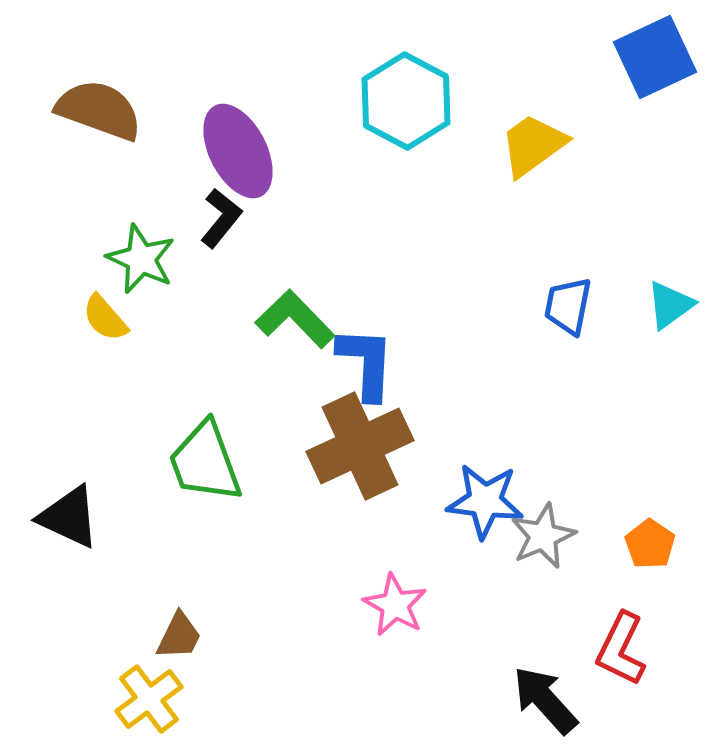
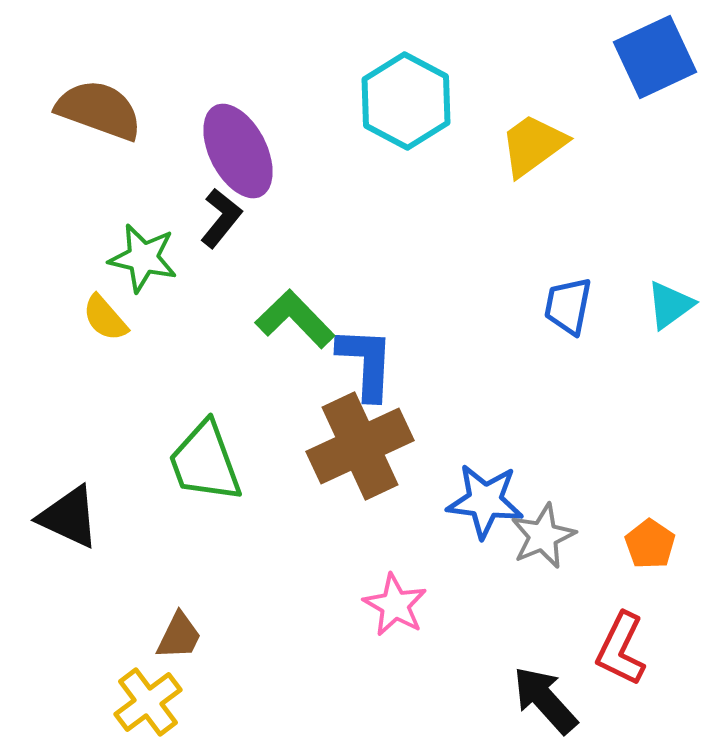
green star: moved 2 px right, 1 px up; rotated 12 degrees counterclockwise
yellow cross: moved 1 px left, 3 px down
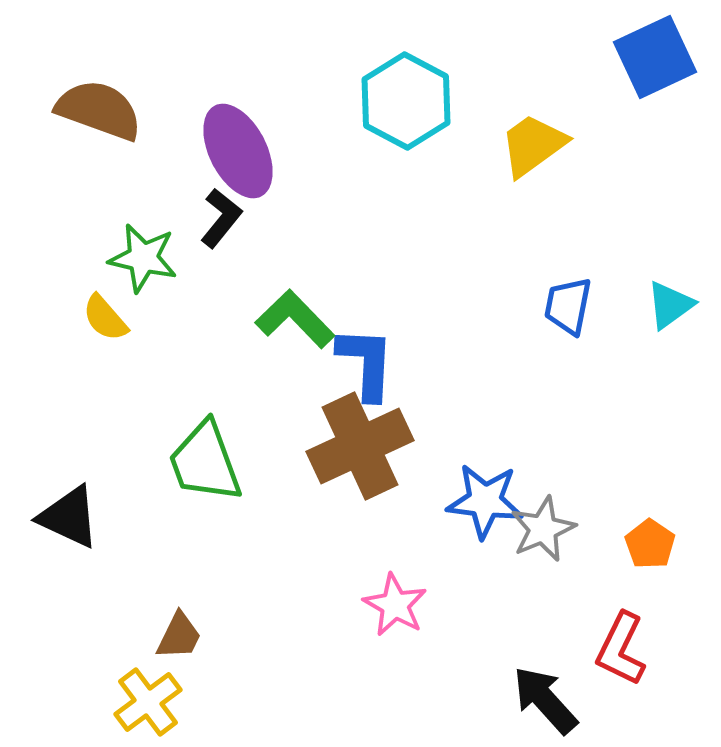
gray star: moved 7 px up
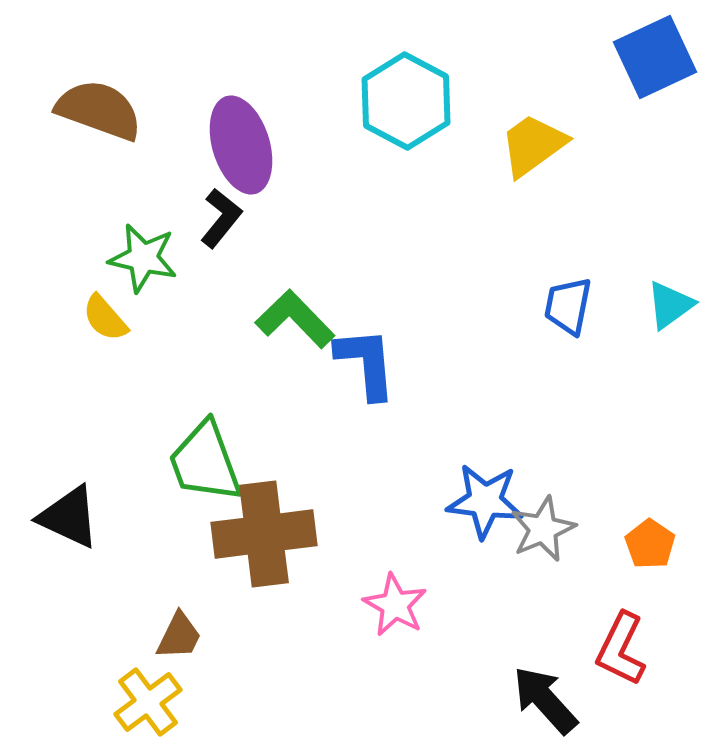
purple ellipse: moved 3 px right, 6 px up; rotated 10 degrees clockwise
blue L-shape: rotated 8 degrees counterclockwise
brown cross: moved 96 px left, 88 px down; rotated 18 degrees clockwise
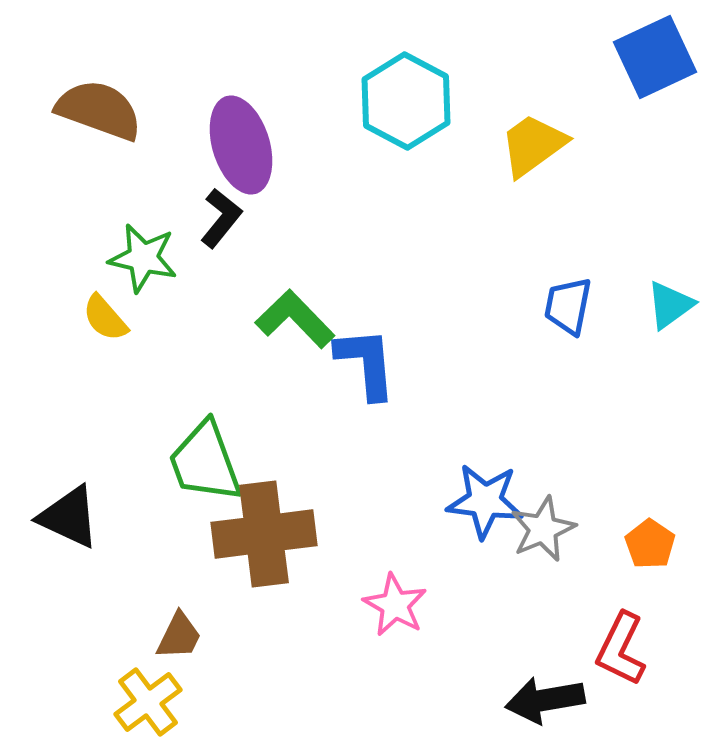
black arrow: rotated 58 degrees counterclockwise
